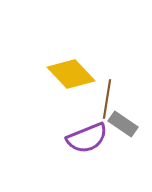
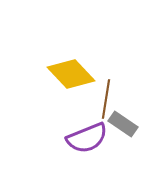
brown line: moved 1 px left
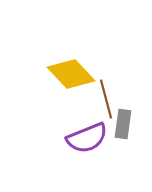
brown line: rotated 24 degrees counterclockwise
gray rectangle: rotated 64 degrees clockwise
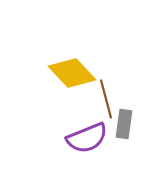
yellow diamond: moved 1 px right, 1 px up
gray rectangle: moved 1 px right
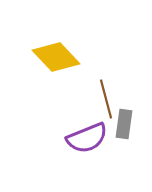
yellow diamond: moved 16 px left, 16 px up
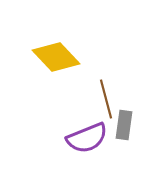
gray rectangle: moved 1 px down
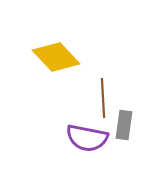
brown line: moved 3 px left, 1 px up; rotated 12 degrees clockwise
purple semicircle: rotated 33 degrees clockwise
